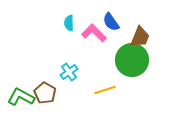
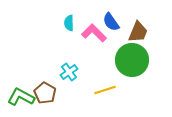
brown trapezoid: moved 2 px left, 5 px up
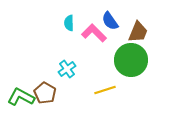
blue semicircle: moved 1 px left, 1 px up
green circle: moved 1 px left
cyan cross: moved 2 px left, 3 px up
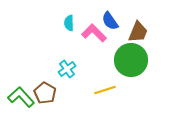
green L-shape: rotated 20 degrees clockwise
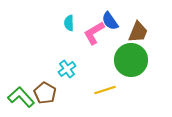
pink L-shape: rotated 75 degrees counterclockwise
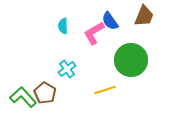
cyan semicircle: moved 6 px left, 3 px down
brown trapezoid: moved 6 px right, 16 px up
green L-shape: moved 2 px right
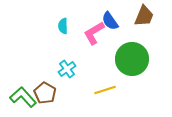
green circle: moved 1 px right, 1 px up
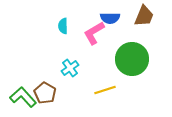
blue semicircle: moved 3 px up; rotated 54 degrees counterclockwise
cyan cross: moved 3 px right, 1 px up
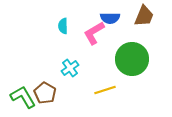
green L-shape: rotated 12 degrees clockwise
